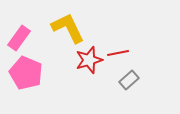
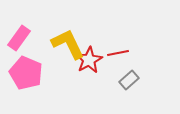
yellow L-shape: moved 16 px down
red star: rotated 12 degrees counterclockwise
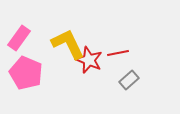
red star: rotated 20 degrees counterclockwise
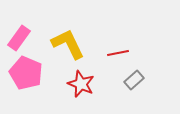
red star: moved 8 px left, 24 px down
gray rectangle: moved 5 px right
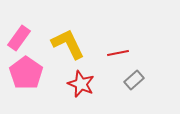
pink pentagon: rotated 12 degrees clockwise
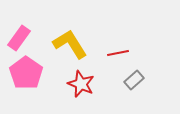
yellow L-shape: moved 2 px right; rotated 6 degrees counterclockwise
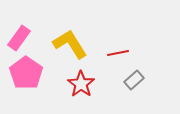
red star: rotated 12 degrees clockwise
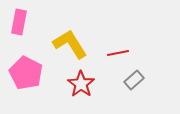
pink rectangle: moved 16 px up; rotated 25 degrees counterclockwise
pink pentagon: rotated 8 degrees counterclockwise
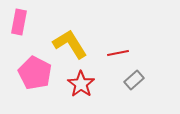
pink pentagon: moved 9 px right
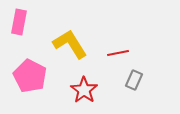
pink pentagon: moved 5 px left, 3 px down
gray rectangle: rotated 24 degrees counterclockwise
red star: moved 3 px right, 6 px down
